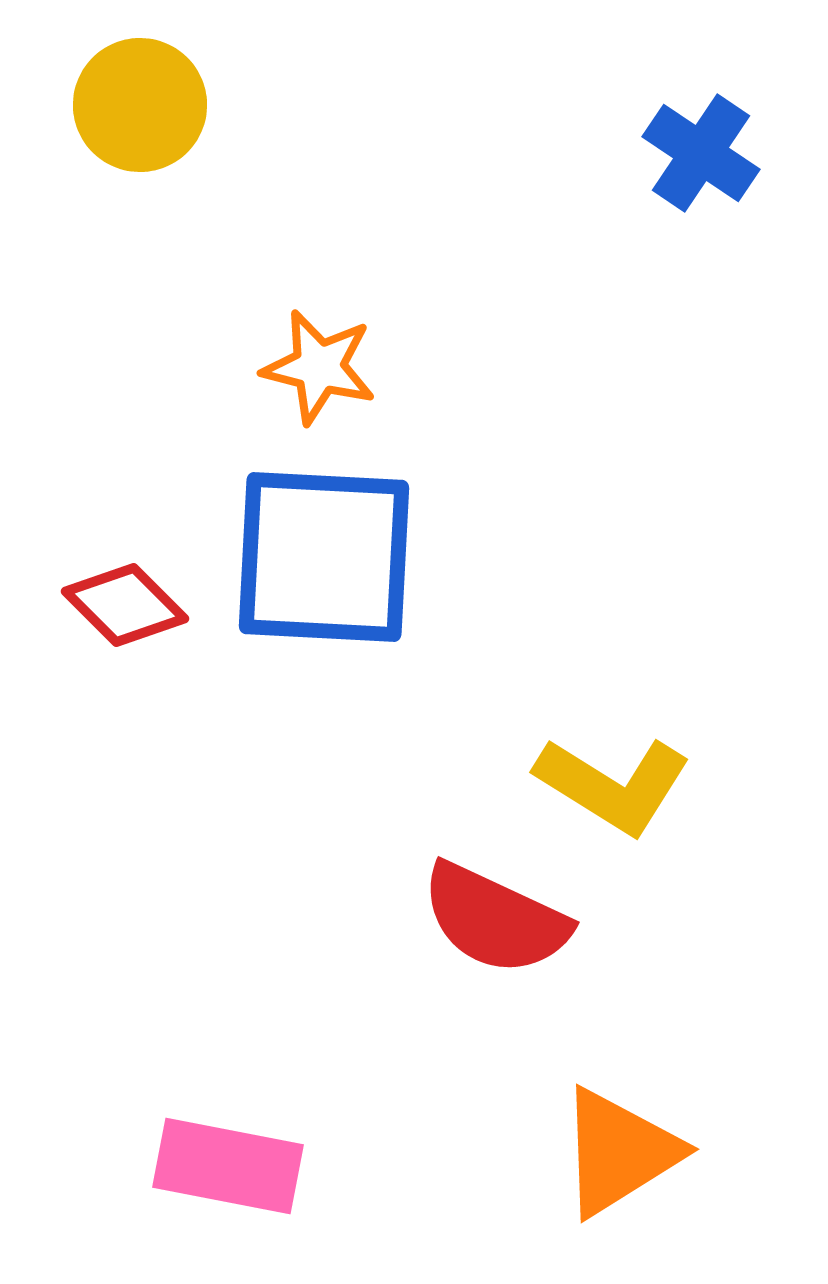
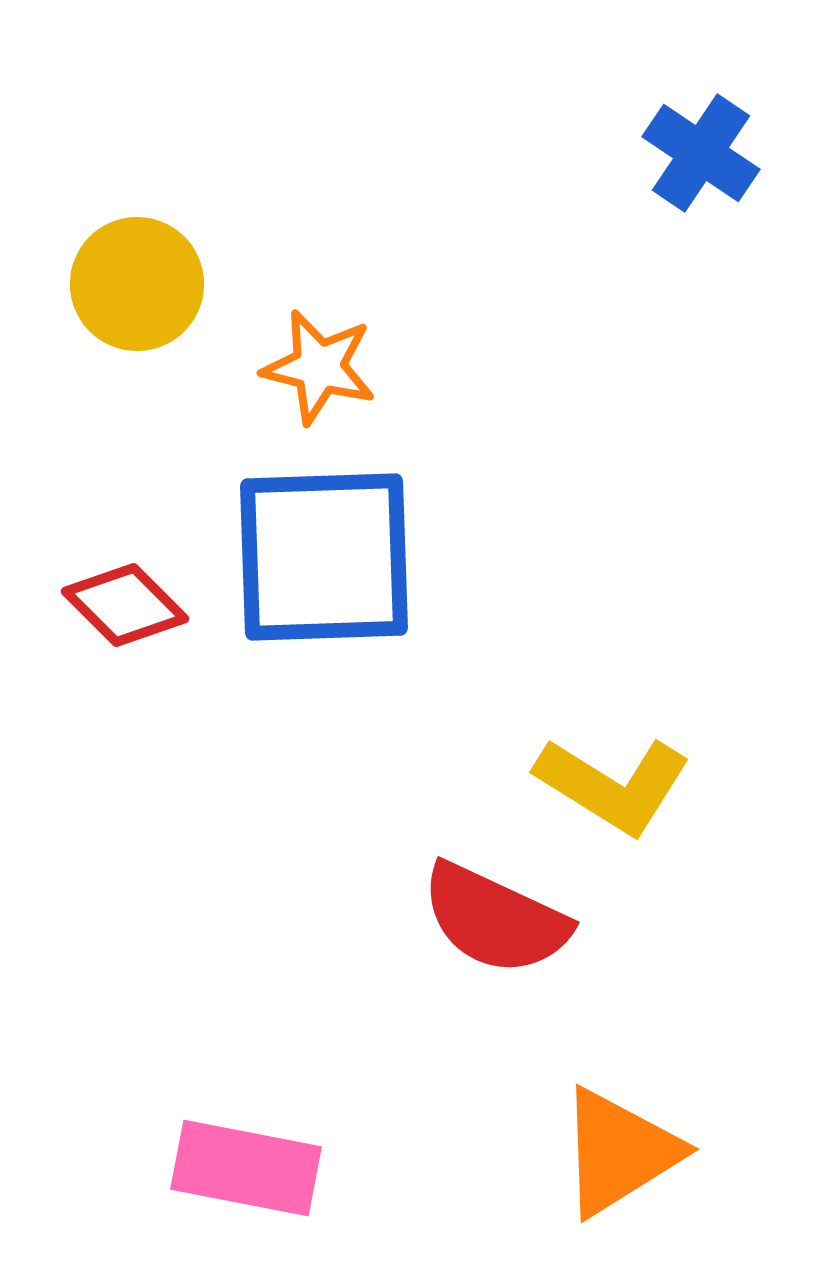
yellow circle: moved 3 px left, 179 px down
blue square: rotated 5 degrees counterclockwise
pink rectangle: moved 18 px right, 2 px down
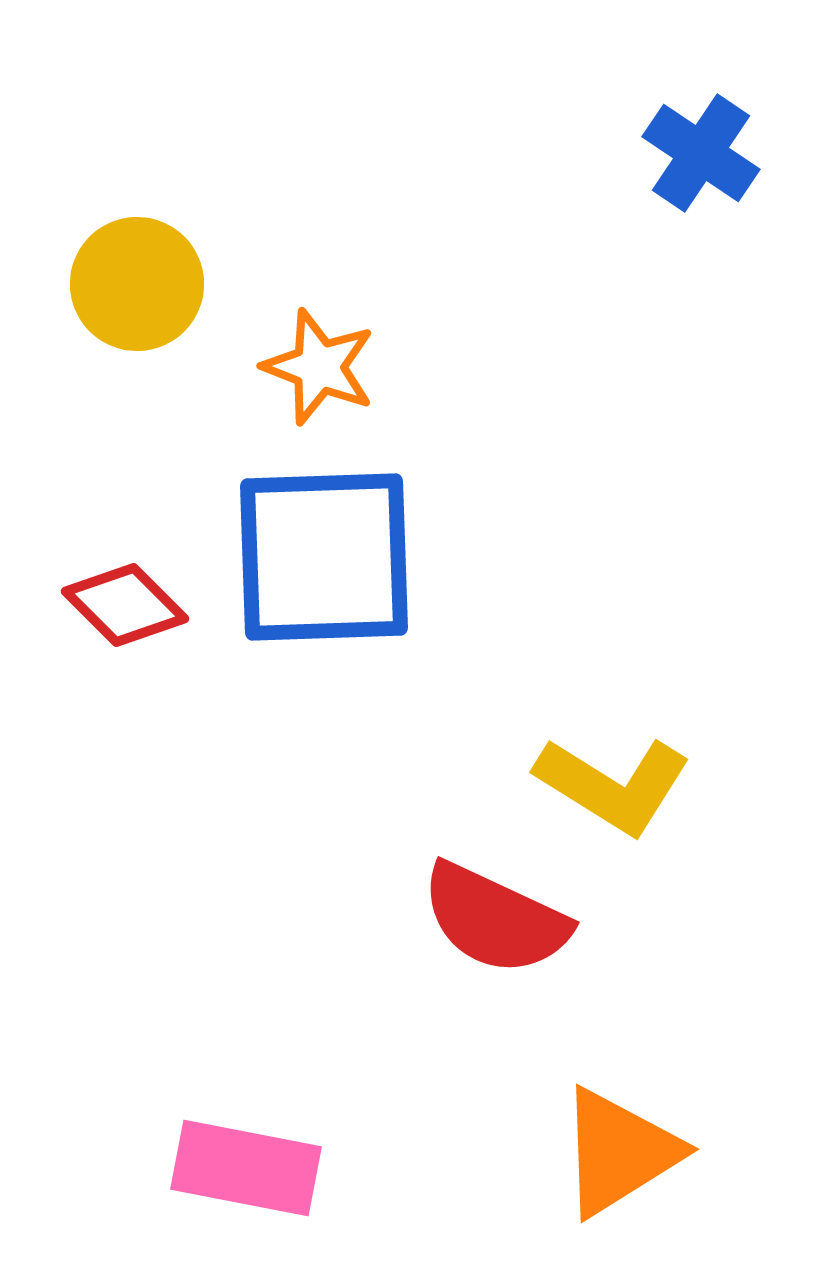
orange star: rotated 7 degrees clockwise
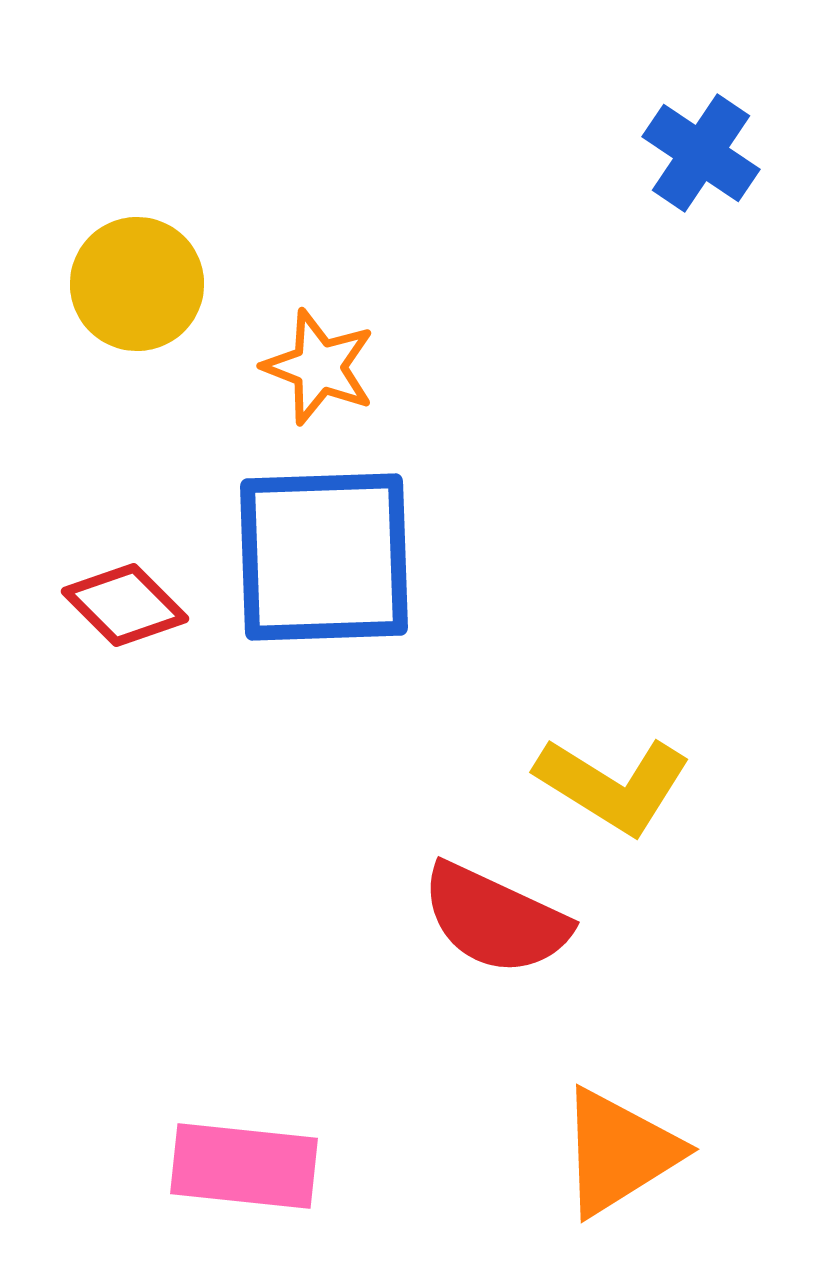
pink rectangle: moved 2 px left, 2 px up; rotated 5 degrees counterclockwise
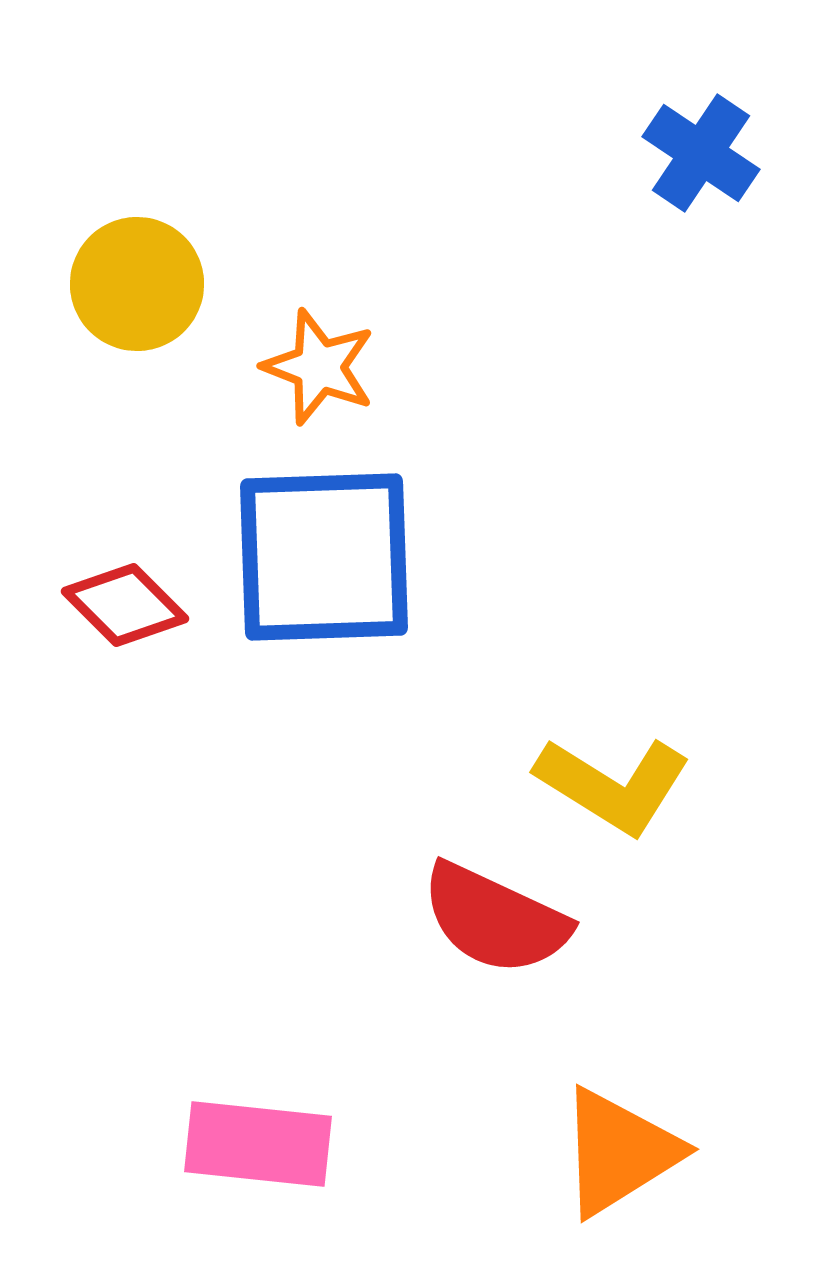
pink rectangle: moved 14 px right, 22 px up
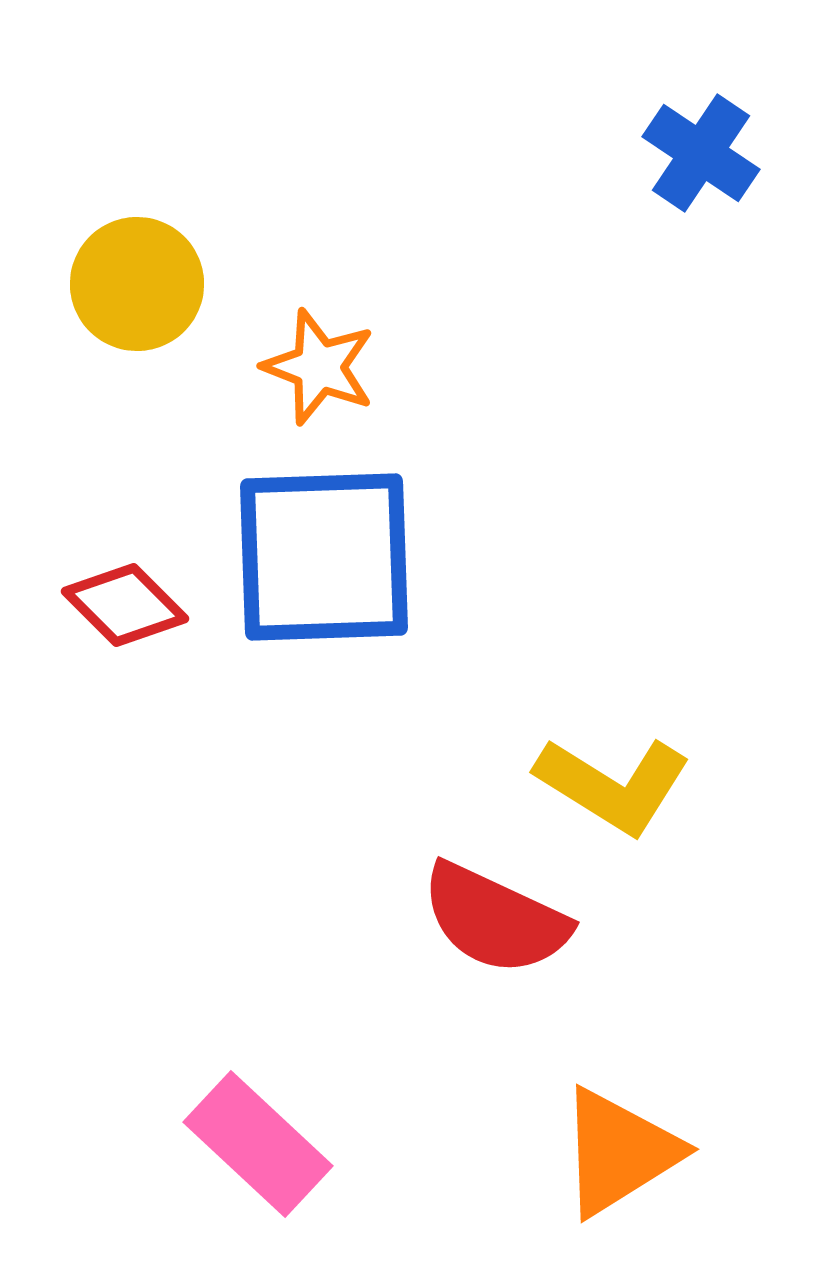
pink rectangle: rotated 37 degrees clockwise
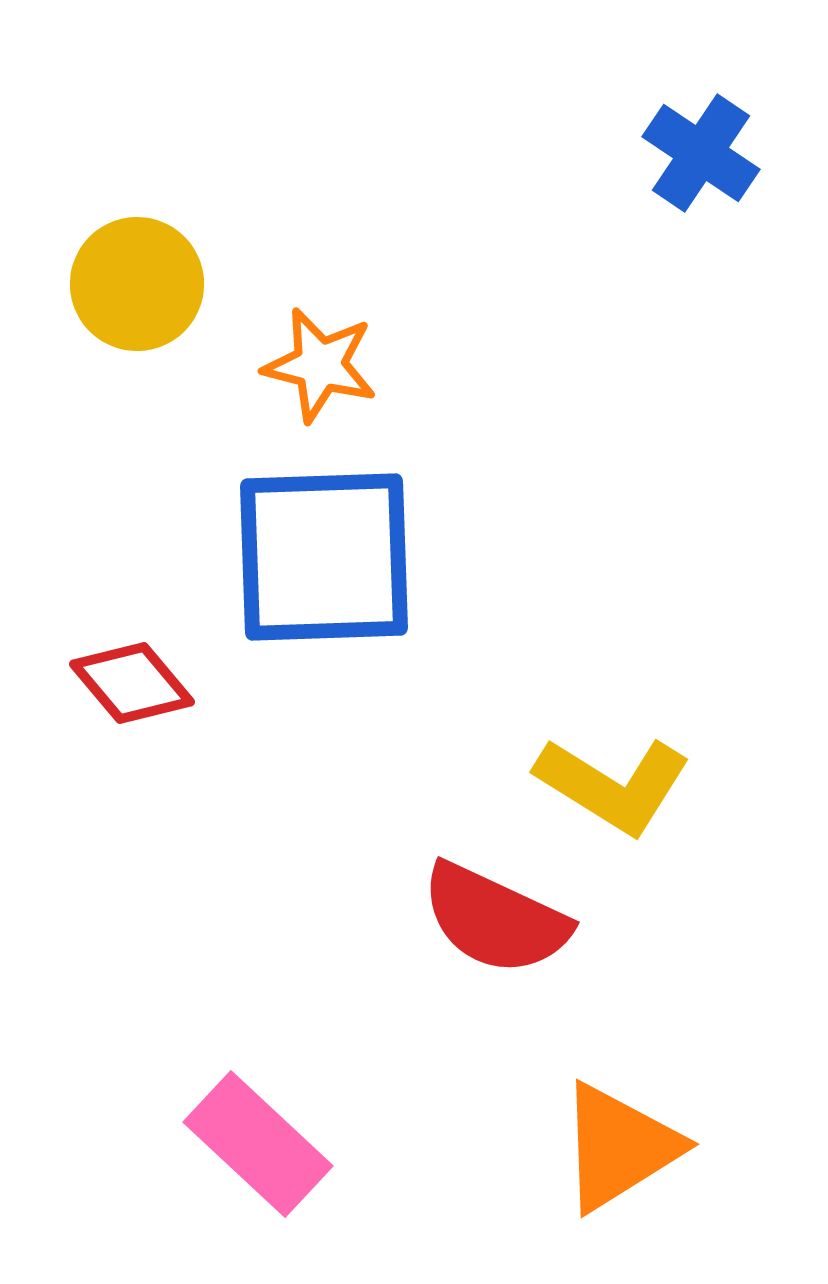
orange star: moved 1 px right, 2 px up; rotated 7 degrees counterclockwise
red diamond: moved 7 px right, 78 px down; rotated 5 degrees clockwise
orange triangle: moved 5 px up
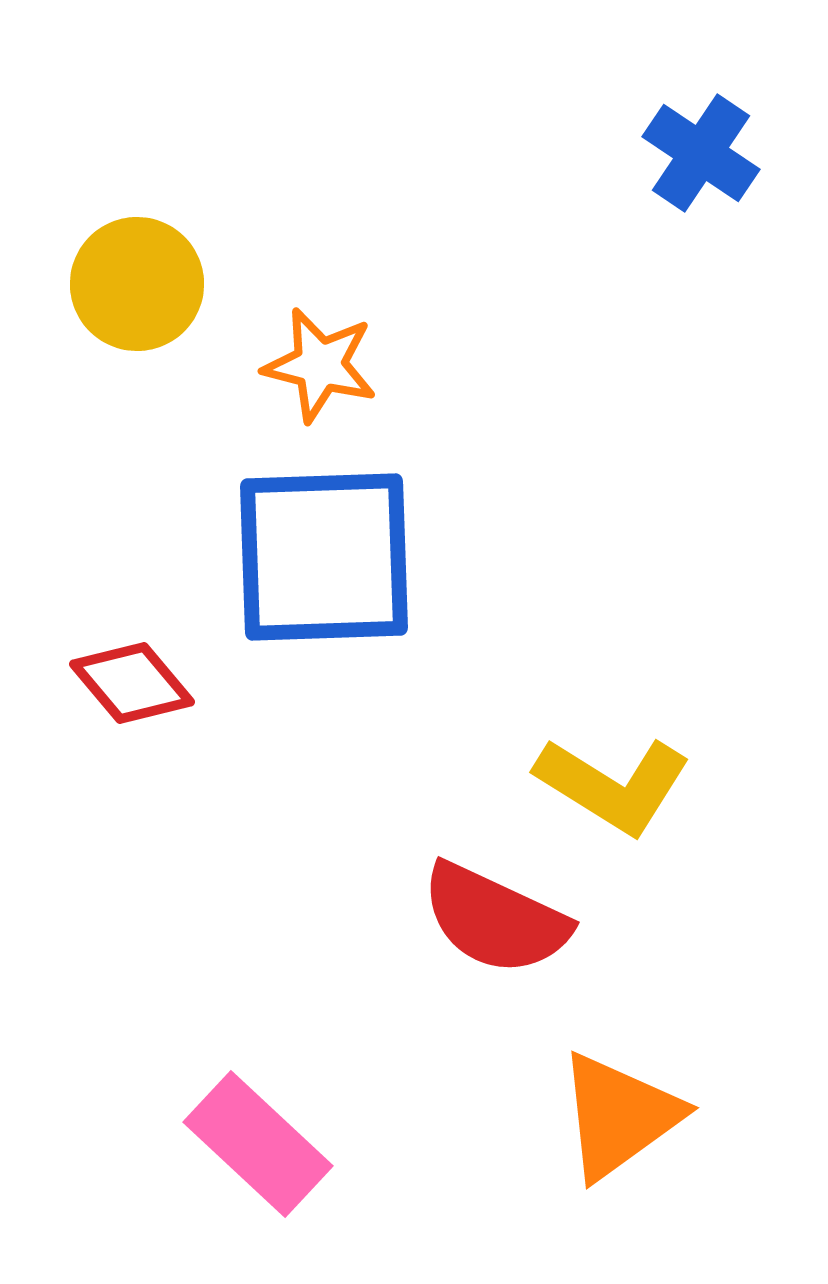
orange triangle: moved 31 px up; rotated 4 degrees counterclockwise
